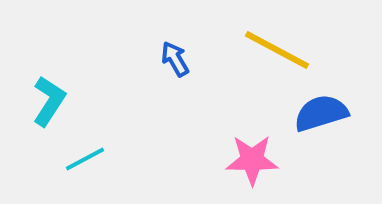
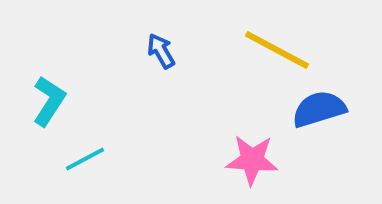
blue arrow: moved 14 px left, 8 px up
blue semicircle: moved 2 px left, 4 px up
pink star: rotated 4 degrees clockwise
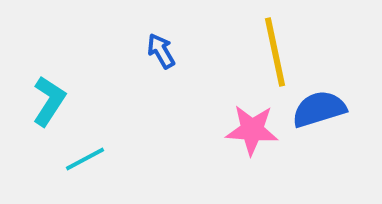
yellow line: moved 2 px left, 2 px down; rotated 50 degrees clockwise
pink star: moved 30 px up
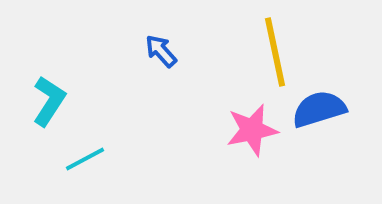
blue arrow: rotated 12 degrees counterclockwise
pink star: rotated 16 degrees counterclockwise
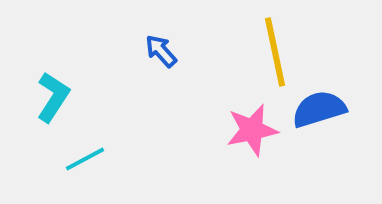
cyan L-shape: moved 4 px right, 4 px up
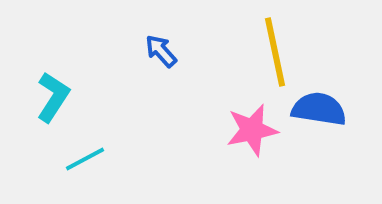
blue semicircle: rotated 26 degrees clockwise
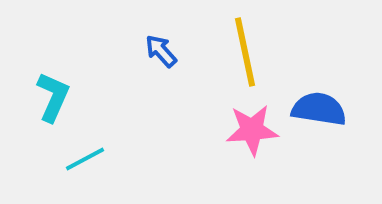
yellow line: moved 30 px left
cyan L-shape: rotated 9 degrees counterclockwise
pink star: rotated 8 degrees clockwise
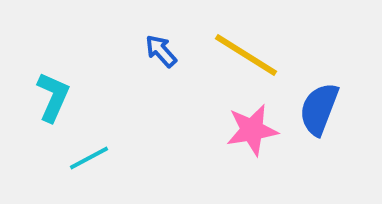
yellow line: moved 1 px right, 3 px down; rotated 46 degrees counterclockwise
blue semicircle: rotated 78 degrees counterclockwise
pink star: rotated 6 degrees counterclockwise
cyan line: moved 4 px right, 1 px up
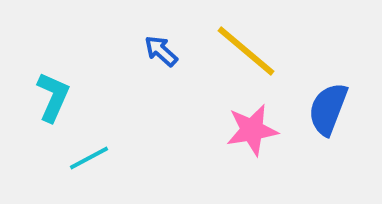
blue arrow: rotated 6 degrees counterclockwise
yellow line: moved 4 px up; rotated 8 degrees clockwise
blue semicircle: moved 9 px right
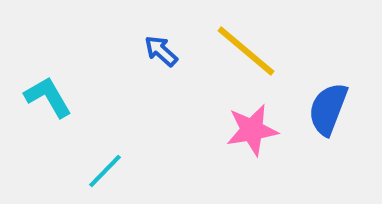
cyan L-shape: moved 5 px left; rotated 54 degrees counterclockwise
cyan line: moved 16 px right, 13 px down; rotated 18 degrees counterclockwise
